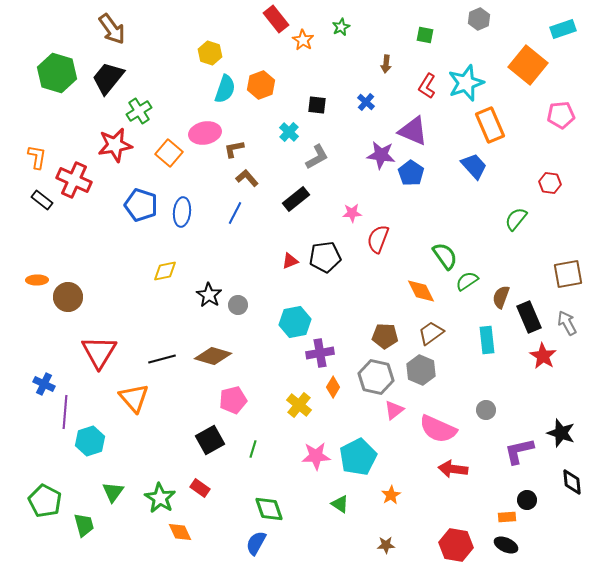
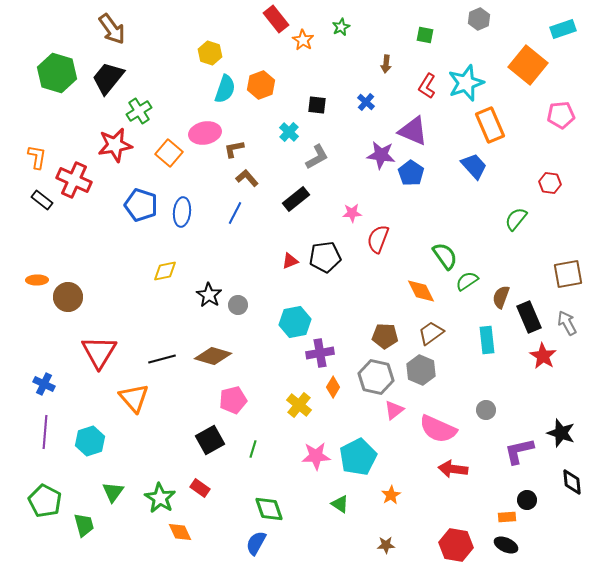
purple line at (65, 412): moved 20 px left, 20 px down
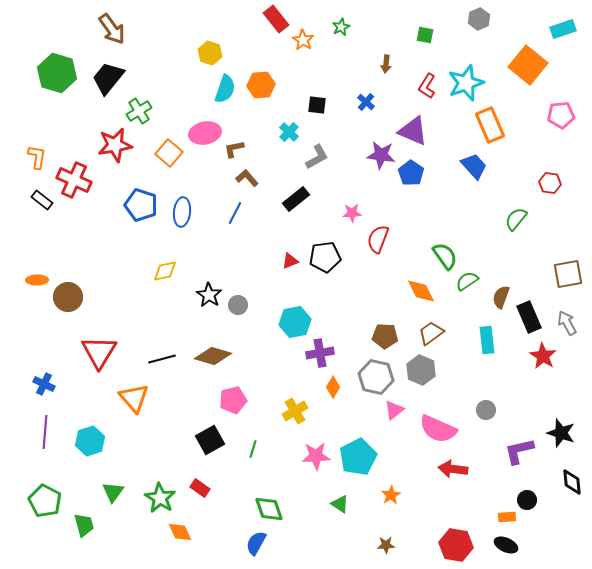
orange hexagon at (261, 85): rotated 16 degrees clockwise
yellow cross at (299, 405): moved 4 px left, 6 px down; rotated 20 degrees clockwise
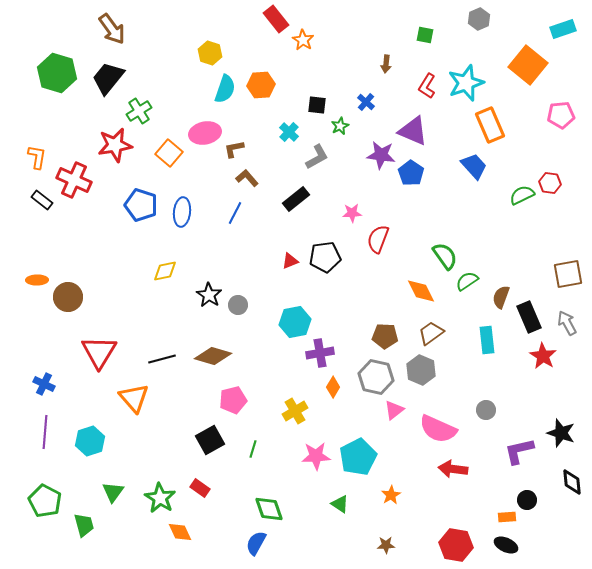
green star at (341, 27): moved 1 px left, 99 px down
green semicircle at (516, 219): moved 6 px right, 24 px up; rotated 25 degrees clockwise
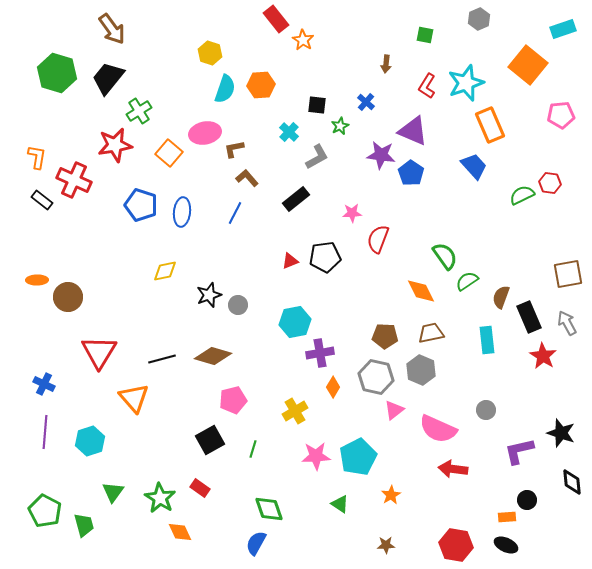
black star at (209, 295): rotated 20 degrees clockwise
brown trapezoid at (431, 333): rotated 24 degrees clockwise
green pentagon at (45, 501): moved 10 px down
